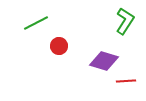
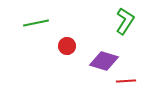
green line: rotated 15 degrees clockwise
red circle: moved 8 px right
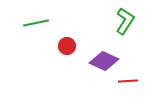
purple diamond: rotated 8 degrees clockwise
red line: moved 2 px right
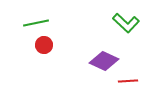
green L-shape: moved 1 px right, 2 px down; rotated 100 degrees clockwise
red circle: moved 23 px left, 1 px up
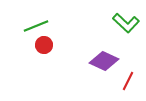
green line: moved 3 px down; rotated 10 degrees counterclockwise
red line: rotated 60 degrees counterclockwise
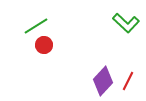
green line: rotated 10 degrees counterclockwise
purple diamond: moved 1 px left, 20 px down; rotated 72 degrees counterclockwise
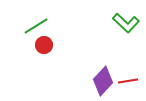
red line: rotated 54 degrees clockwise
